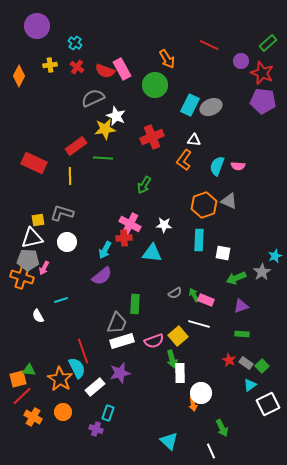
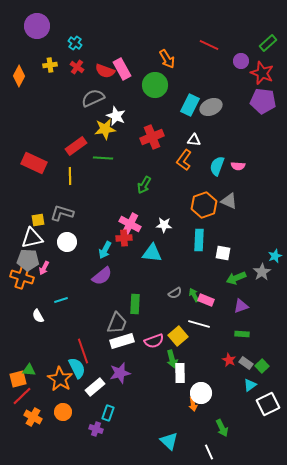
white line at (211, 451): moved 2 px left, 1 px down
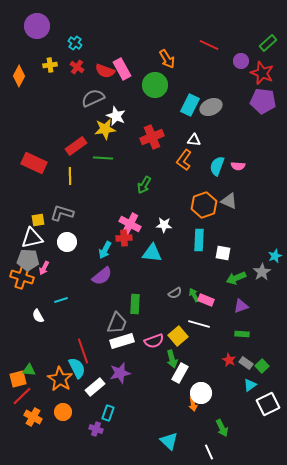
white rectangle at (180, 373): rotated 30 degrees clockwise
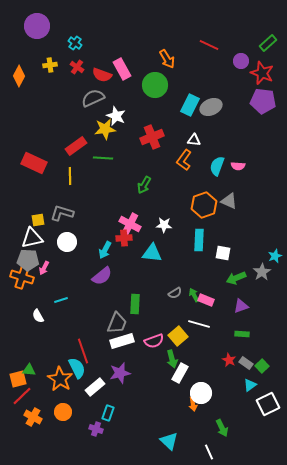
red semicircle at (105, 71): moved 3 px left, 4 px down
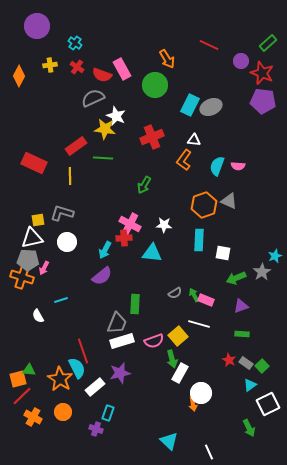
yellow star at (105, 129): rotated 15 degrees clockwise
green arrow at (222, 428): moved 27 px right
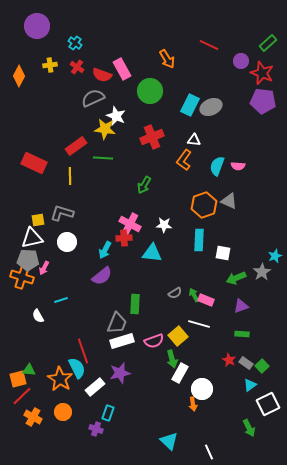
green circle at (155, 85): moved 5 px left, 6 px down
white circle at (201, 393): moved 1 px right, 4 px up
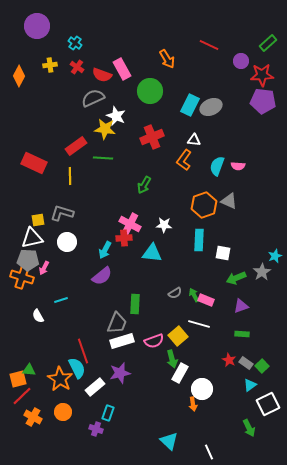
red star at (262, 73): moved 2 px down; rotated 25 degrees counterclockwise
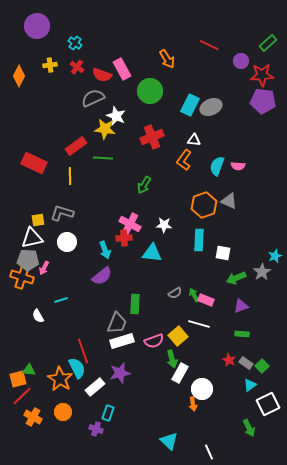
cyan arrow at (105, 250): rotated 48 degrees counterclockwise
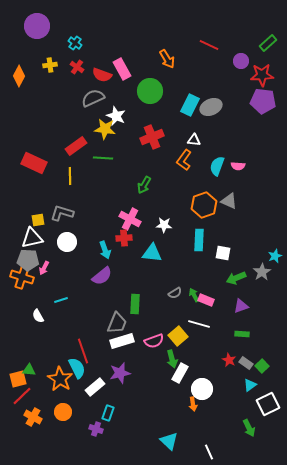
pink cross at (130, 224): moved 5 px up
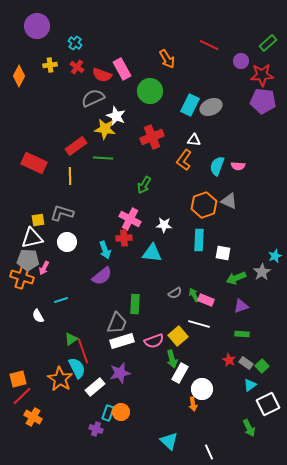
green triangle at (29, 370): moved 42 px right, 31 px up; rotated 40 degrees counterclockwise
orange circle at (63, 412): moved 58 px right
